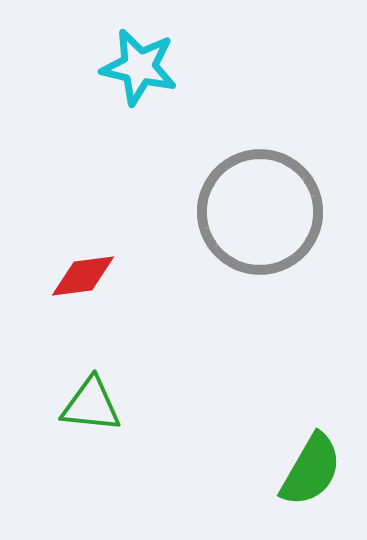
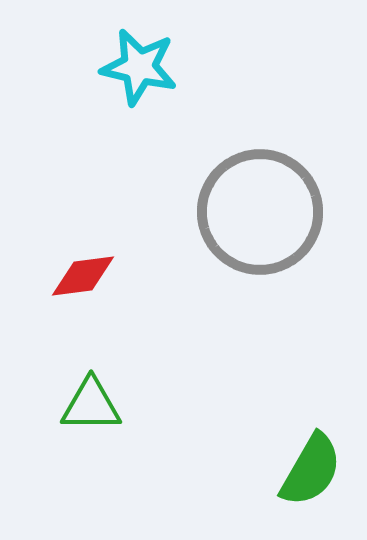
green triangle: rotated 6 degrees counterclockwise
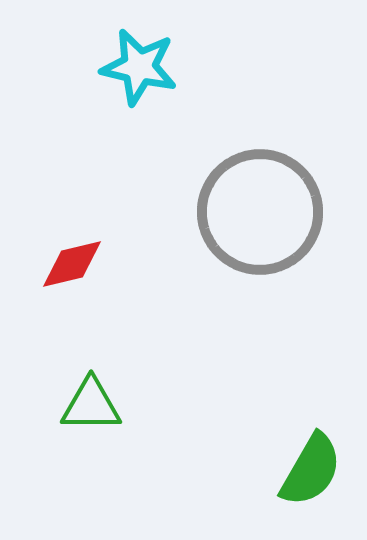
red diamond: moved 11 px left, 12 px up; rotated 6 degrees counterclockwise
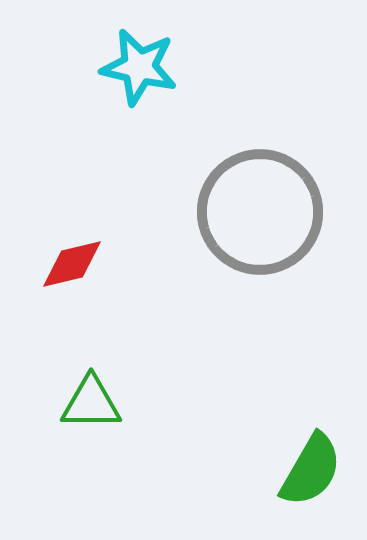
green triangle: moved 2 px up
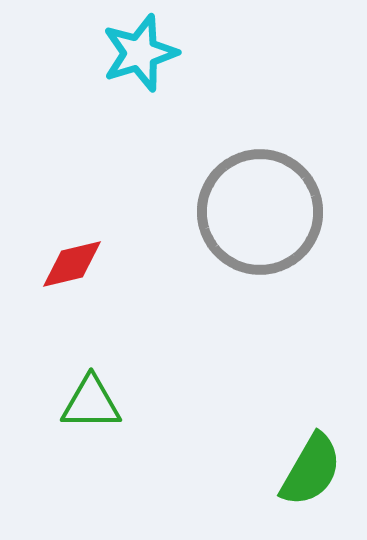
cyan star: moved 1 px right, 14 px up; rotated 30 degrees counterclockwise
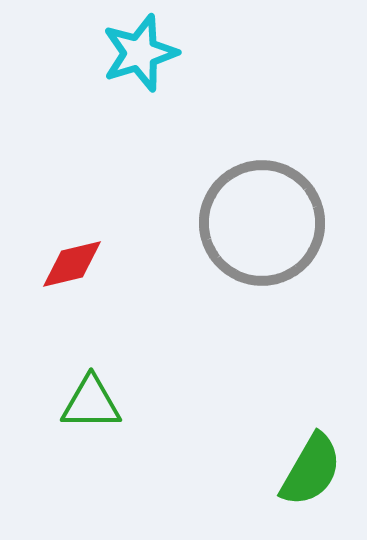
gray circle: moved 2 px right, 11 px down
